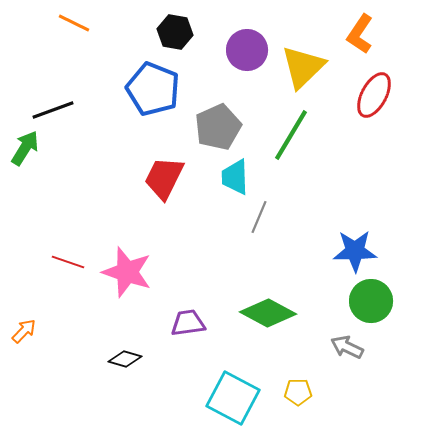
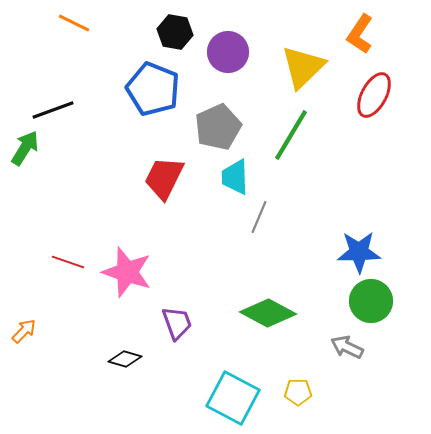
purple circle: moved 19 px left, 2 px down
blue star: moved 4 px right, 1 px down
purple trapezoid: moved 11 px left; rotated 78 degrees clockwise
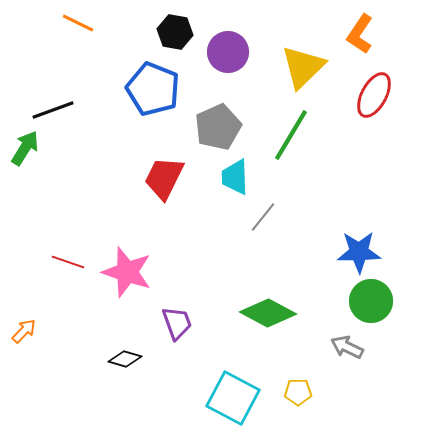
orange line: moved 4 px right
gray line: moved 4 px right; rotated 16 degrees clockwise
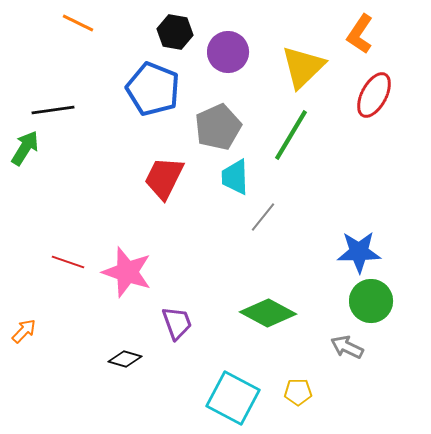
black line: rotated 12 degrees clockwise
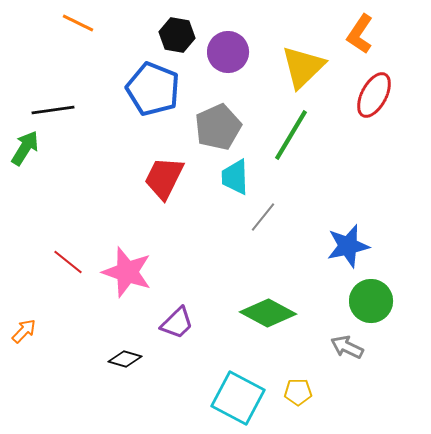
black hexagon: moved 2 px right, 3 px down
blue star: moved 11 px left, 6 px up; rotated 12 degrees counterclockwise
red line: rotated 20 degrees clockwise
purple trapezoid: rotated 66 degrees clockwise
cyan square: moved 5 px right
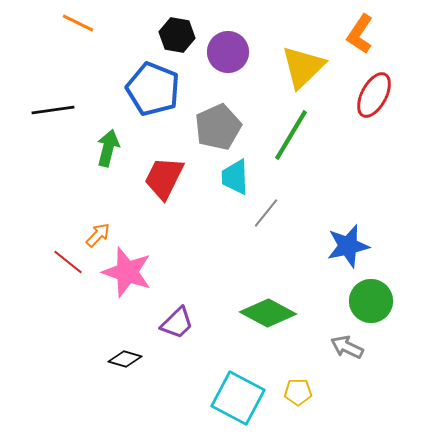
green arrow: moved 83 px right; rotated 18 degrees counterclockwise
gray line: moved 3 px right, 4 px up
orange arrow: moved 74 px right, 96 px up
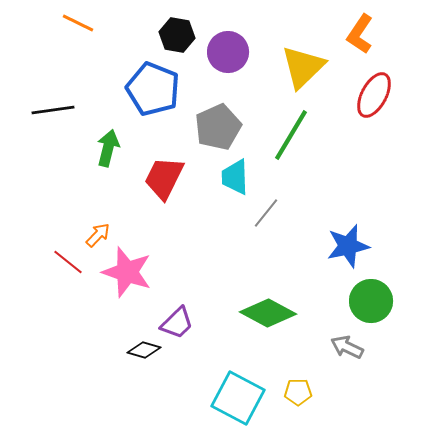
black diamond: moved 19 px right, 9 px up
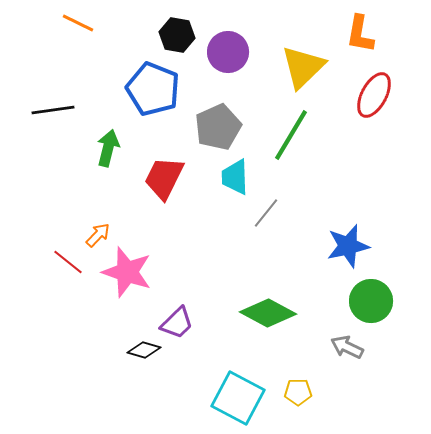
orange L-shape: rotated 24 degrees counterclockwise
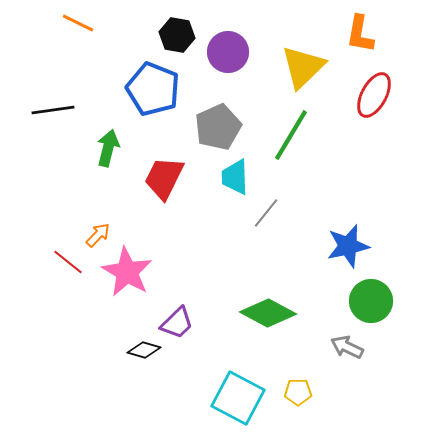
pink star: rotated 12 degrees clockwise
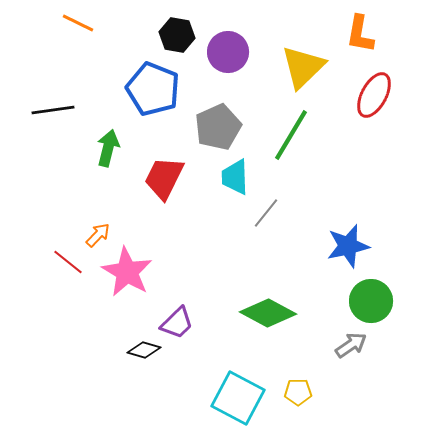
gray arrow: moved 4 px right, 2 px up; rotated 120 degrees clockwise
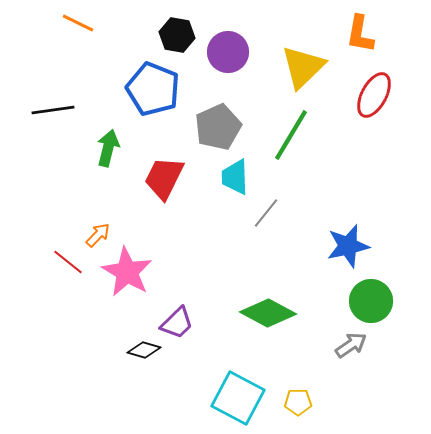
yellow pentagon: moved 10 px down
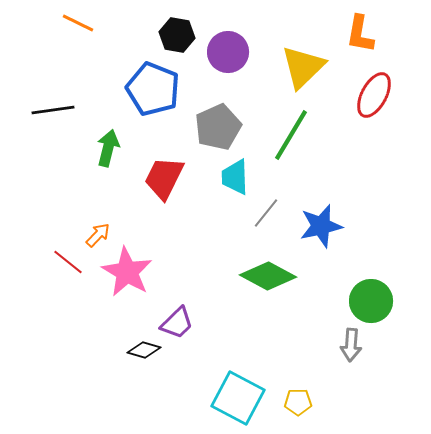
blue star: moved 27 px left, 20 px up
green diamond: moved 37 px up
gray arrow: rotated 128 degrees clockwise
